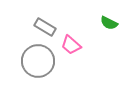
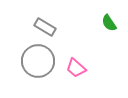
green semicircle: rotated 30 degrees clockwise
pink trapezoid: moved 5 px right, 23 px down
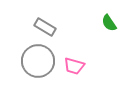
pink trapezoid: moved 2 px left, 2 px up; rotated 25 degrees counterclockwise
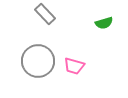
green semicircle: moved 5 px left; rotated 72 degrees counterclockwise
gray rectangle: moved 13 px up; rotated 15 degrees clockwise
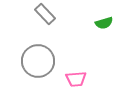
pink trapezoid: moved 2 px right, 13 px down; rotated 20 degrees counterclockwise
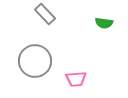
green semicircle: rotated 24 degrees clockwise
gray circle: moved 3 px left
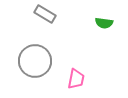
gray rectangle: rotated 15 degrees counterclockwise
pink trapezoid: rotated 75 degrees counterclockwise
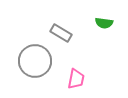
gray rectangle: moved 16 px right, 19 px down
